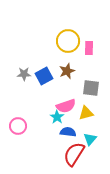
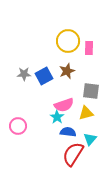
gray square: moved 3 px down
pink semicircle: moved 2 px left, 1 px up
red semicircle: moved 1 px left
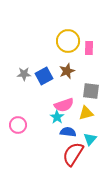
pink circle: moved 1 px up
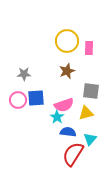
yellow circle: moved 1 px left
blue square: moved 8 px left, 22 px down; rotated 24 degrees clockwise
pink circle: moved 25 px up
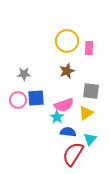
yellow triangle: rotated 21 degrees counterclockwise
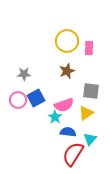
blue square: rotated 24 degrees counterclockwise
cyan star: moved 2 px left
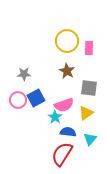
brown star: rotated 21 degrees counterclockwise
gray square: moved 2 px left, 3 px up
red semicircle: moved 11 px left
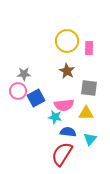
pink circle: moved 9 px up
pink semicircle: rotated 12 degrees clockwise
yellow triangle: rotated 35 degrees clockwise
cyan star: rotated 24 degrees counterclockwise
